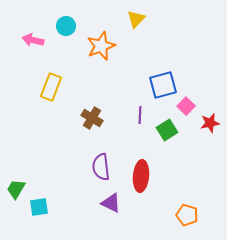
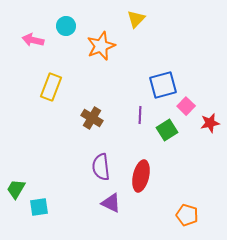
red ellipse: rotated 8 degrees clockwise
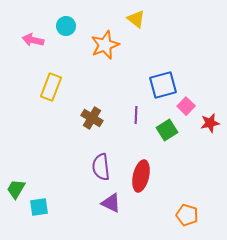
yellow triangle: rotated 36 degrees counterclockwise
orange star: moved 4 px right, 1 px up
purple line: moved 4 px left
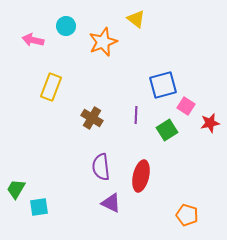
orange star: moved 2 px left, 3 px up
pink square: rotated 12 degrees counterclockwise
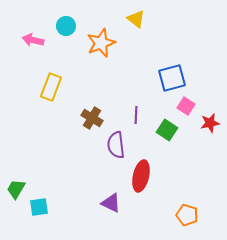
orange star: moved 2 px left, 1 px down
blue square: moved 9 px right, 7 px up
green square: rotated 25 degrees counterclockwise
purple semicircle: moved 15 px right, 22 px up
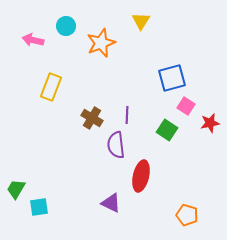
yellow triangle: moved 5 px right, 2 px down; rotated 24 degrees clockwise
purple line: moved 9 px left
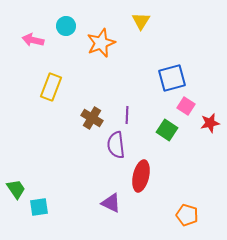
green trapezoid: rotated 115 degrees clockwise
